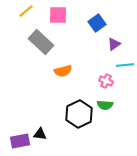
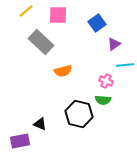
green semicircle: moved 2 px left, 5 px up
black hexagon: rotated 20 degrees counterclockwise
black triangle: moved 10 px up; rotated 16 degrees clockwise
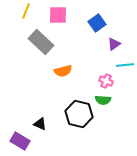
yellow line: rotated 28 degrees counterclockwise
purple rectangle: rotated 42 degrees clockwise
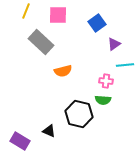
pink cross: rotated 16 degrees counterclockwise
black triangle: moved 9 px right, 7 px down
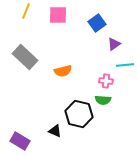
gray rectangle: moved 16 px left, 15 px down
black triangle: moved 6 px right
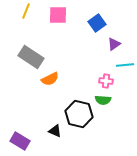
gray rectangle: moved 6 px right; rotated 10 degrees counterclockwise
orange semicircle: moved 13 px left, 8 px down; rotated 12 degrees counterclockwise
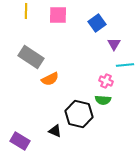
yellow line: rotated 21 degrees counterclockwise
purple triangle: rotated 24 degrees counterclockwise
pink cross: rotated 16 degrees clockwise
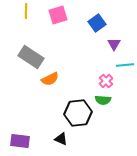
pink square: rotated 18 degrees counterclockwise
pink cross: rotated 24 degrees clockwise
black hexagon: moved 1 px left, 1 px up; rotated 20 degrees counterclockwise
black triangle: moved 6 px right, 8 px down
purple rectangle: rotated 24 degrees counterclockwise
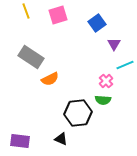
yellow line: rotated 21 degrees counterclockwise
cyan line: rotated 18 degrees counterclockwise
